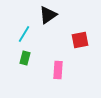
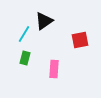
black triangle: moved 4 px left, 6 px down
pink rectangle: moved 4 px left, 1 px up
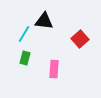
black triangle: rotated 42 degrees clockwise
red square: moved 1 px up; rotated 30 degrees counterclockwise
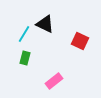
black triangle: moved 1 px right, 3 px down; rotated 18 degrees clockwise
red square: moved 2 px down; rotated 24 degrees counterclockwise
pink rectangle: moved 12 px down; rotated 48 degrees clockwise
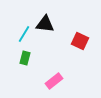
black triangle: rotated 18 degrees counterclockwise
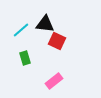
cyan line: moved 3 px left, 4 px up; rotated 18 degrees clockwise
red square: moved 23 px left
green rectangle: rotated 32 degrees counterclockwise
